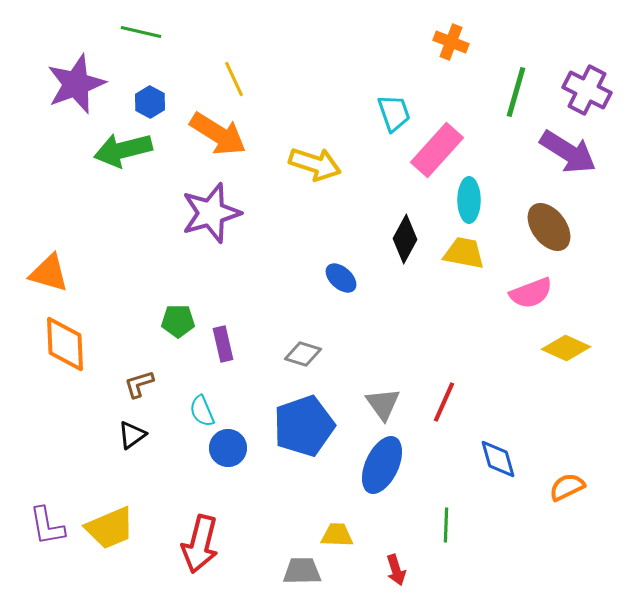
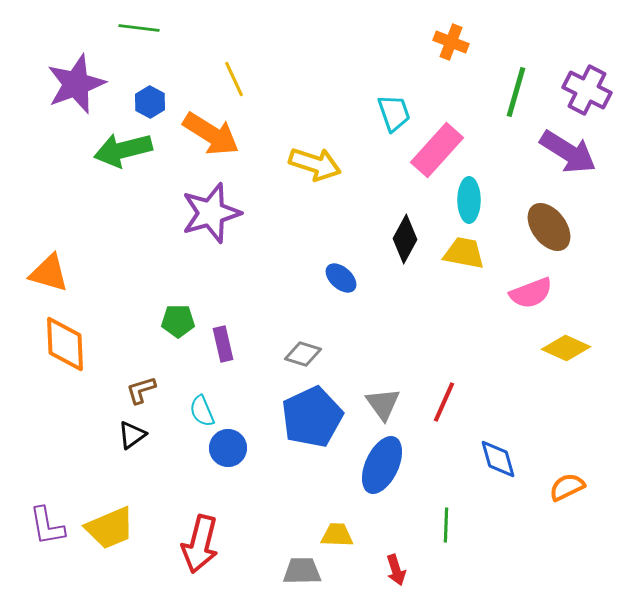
green line at (141, 32): moved 2 px left, 4 px up; rotated 6 degrees counterclockwise
orange arrow at (218, 134): moved 7 px left
brown L-shape at (139, 384): moved 2 px right, 6 px down
blue pentagon at (304, 426): moved 8 px right, 9 px up; rotated 6 degrees counterclockwise
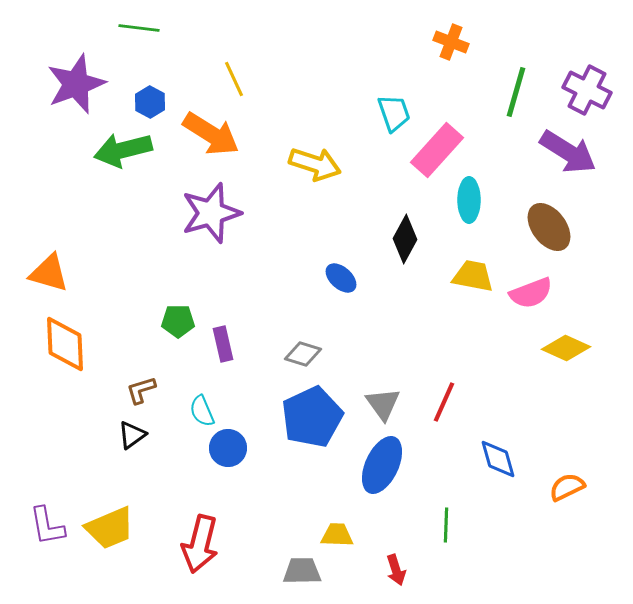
yellow trapezoid at (464, 253): moved 9 px right, 23 px down
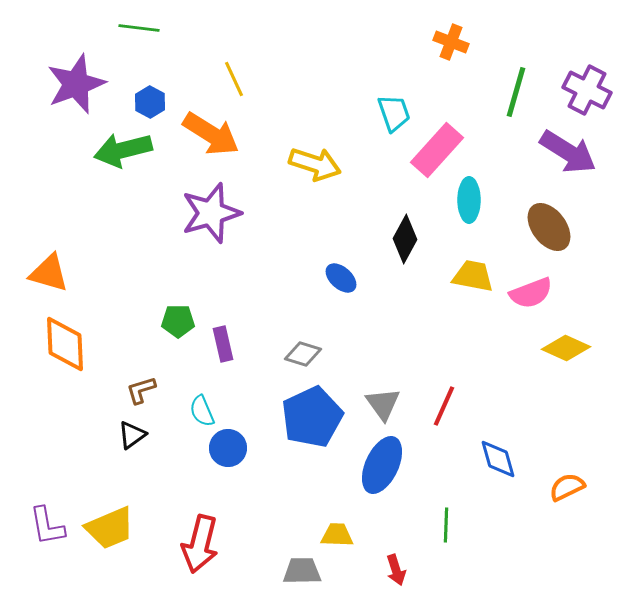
red line at (444, 402): moved 4 px down
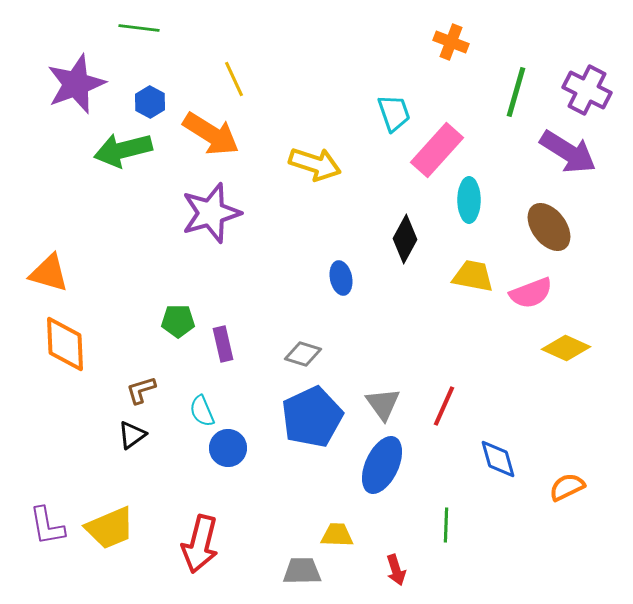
blue ellipse at (341, 278): rotated 36 degrees clockwise
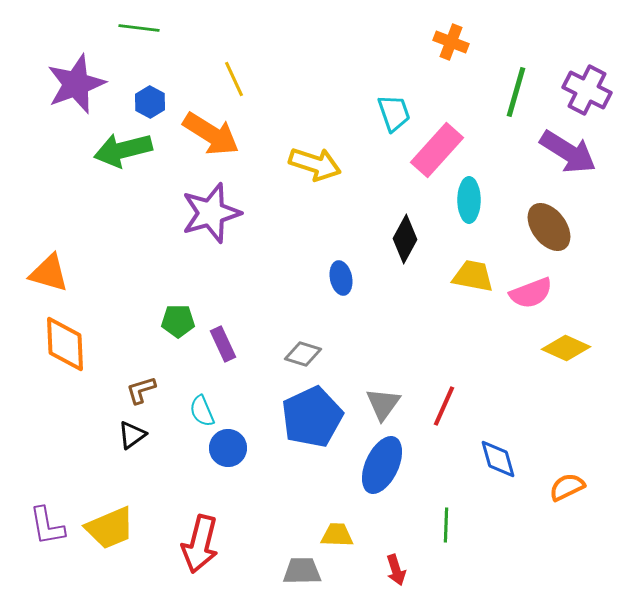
purple rectangle at (223, 344): rotated 12 degrees counterclockwise
gray triangle at (383, 404): rotated 12 degrees clockwise
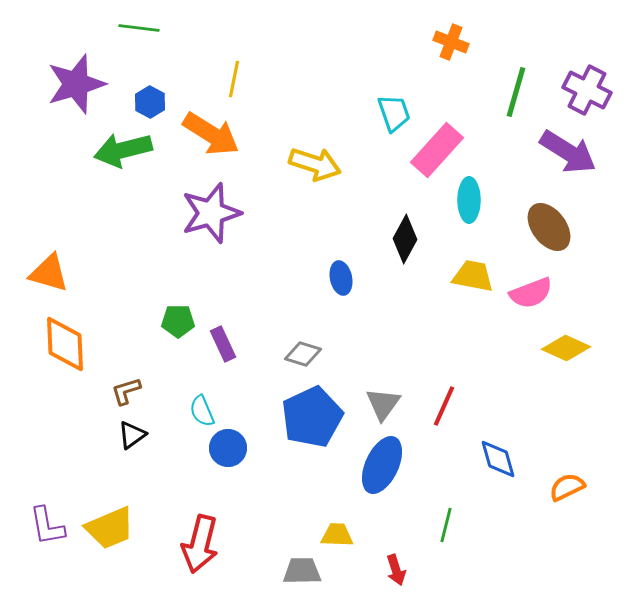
yellow line at (234, 79): rotated 36 degrees clockwise
purple star at (76, 84): rotated 4 degrees clockwise
brown L-shape at (141, 390): moved 15 px left, 1 px down
green line at (446, 525): rotated 12 degrees clockwise
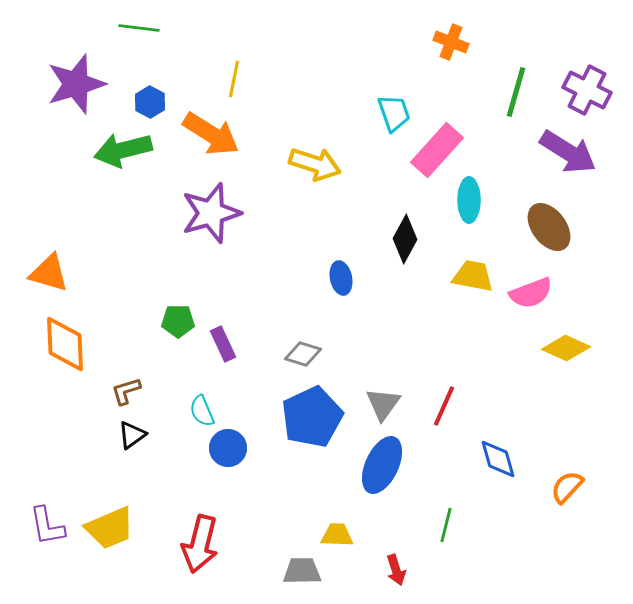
orange semicircle at (567, 487): rotated 21 degrees counterclockwise
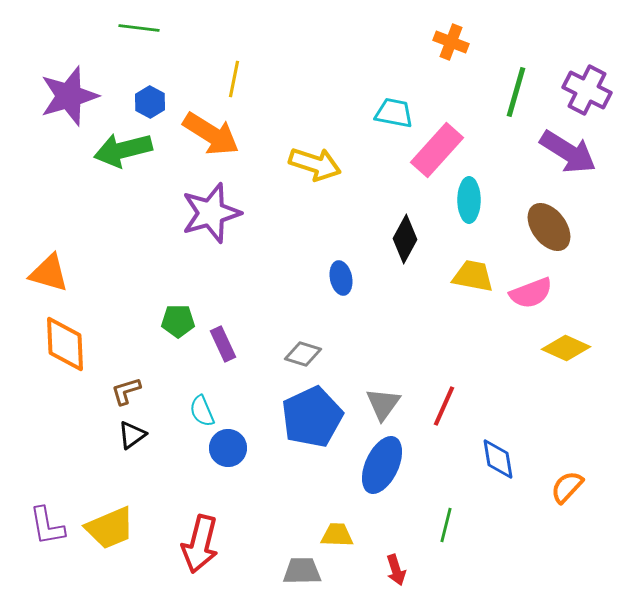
purple star at (76, 84): moved 7 px left, 12 px down
cyan trapezoid at (394, 113): rotated 60 degrees counterclockwise
blue diamond at (498, 459): rotated 6 degrees clockwise
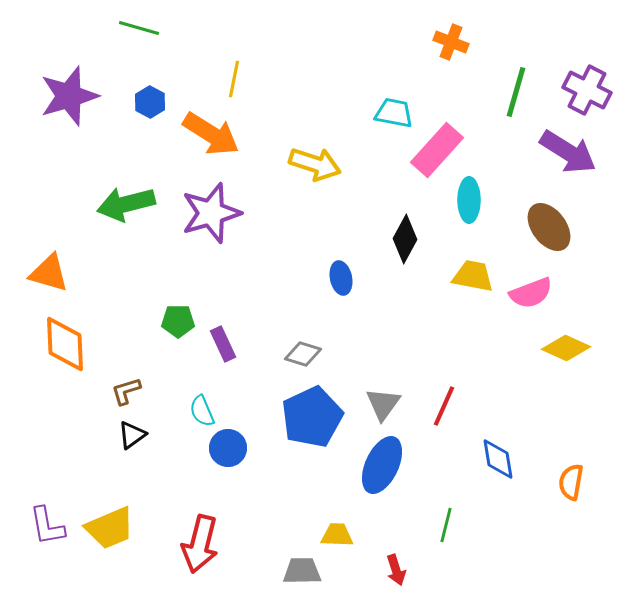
green line at (139, 28): rotated 9 degrees clockwise
green arrow at (123, 150): moved 3 px right, 54 px down
orange semicircle at (567, 487): moved 4 px right, 5 px up; rotated 33 degrees counterclockwise
